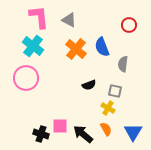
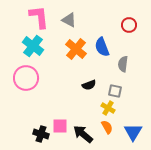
orange semicircle: moved 1 px right, 2 px up
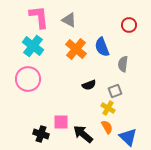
pink circle: moved 2 px right, 1 px down
gray square: rotated 32 degrees counterclockwise
pink square: moved 1 px right, 4 px up
blue triangle: moved 5 px left, 5 px down; rotated 18 degrees counterclockwise
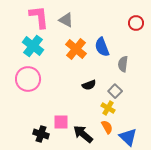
gray triangle: moved 3 px left
red circle: moved 7 px right, 2 px up
gray square: rotated 24 degrees counterclockwise
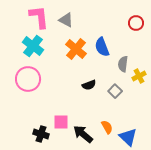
yellow cross: moved 31 px right, 32 px up; rotated 32 degrees clockwise
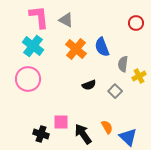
black arrow: rotated 15 degrees clockwise
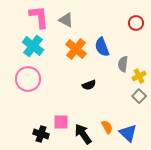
gray square: moved 24 px right, 5 px down
blue triangle: moved 4 px up
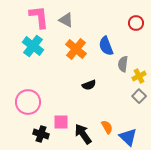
blue semicircle: moved 4 px right, 1 px up
pink circle: moved 23 px down
blue triangle: moved 4 px down
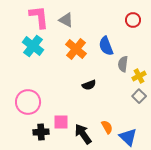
red circle: moved 3 px left, 3 px up
black cross: moved 2 px up; rotated 21 degrees counterclockwise
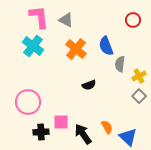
gray semicircle: moved 3 px left
